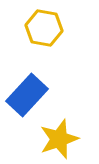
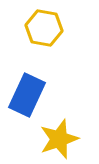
blue rectangle: rotated 18 degrees counterclockwise
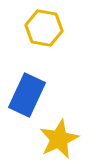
yellow star: rotated 6 degrees counterclockwise
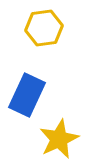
yellow hexagon: rotated 18 degrees counterclockwise
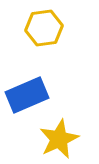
blue rectangle: rotated 42 degrees clockwise
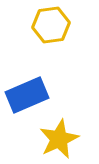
yellow hexagon: moved 7 px right, 3 px up
